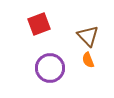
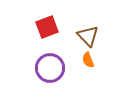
red square: moved 8 px right, 3 px down
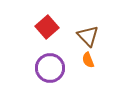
red square: rotated 20 degrees counterclockwise
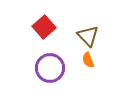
red square: moved 3 px left
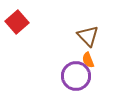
red square: moved 27 px left, 5 px up
purple circle: moved 26 px right, 8 px down
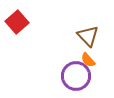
orange semicircle: rotated 21 degrees counterclockwise
